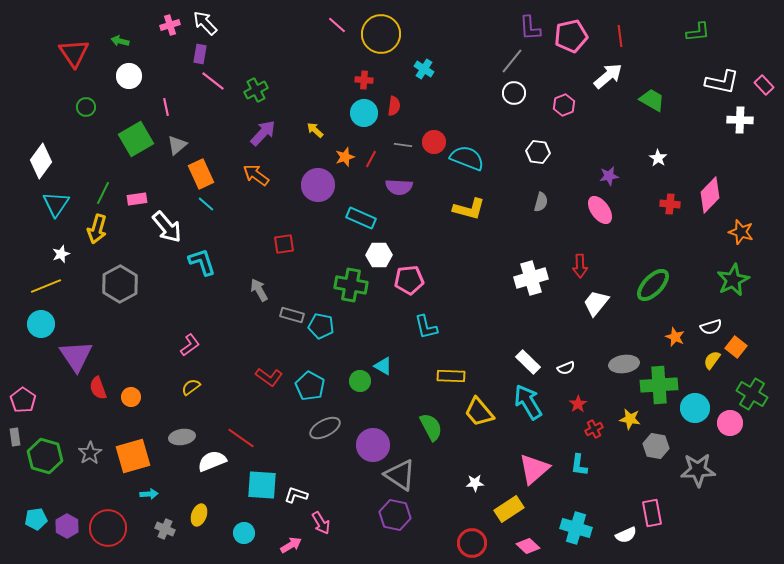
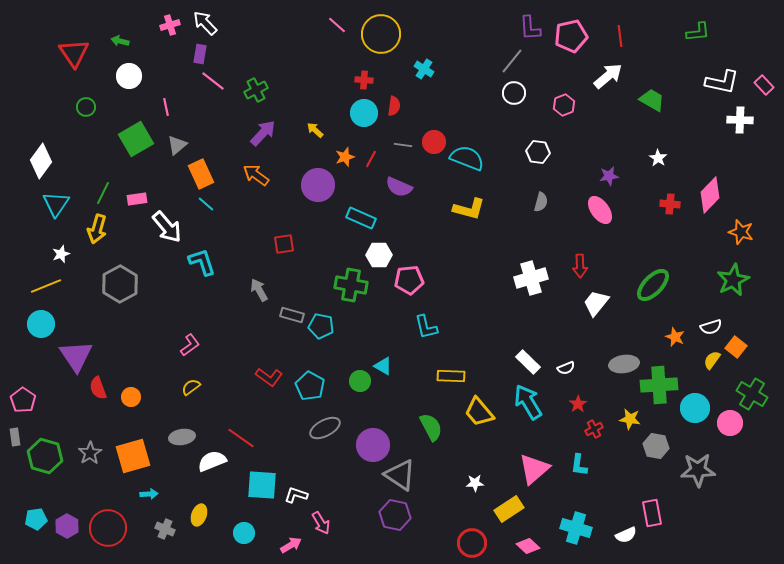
purple semicircle at (399, 187): rotated 20 degrees clockwise
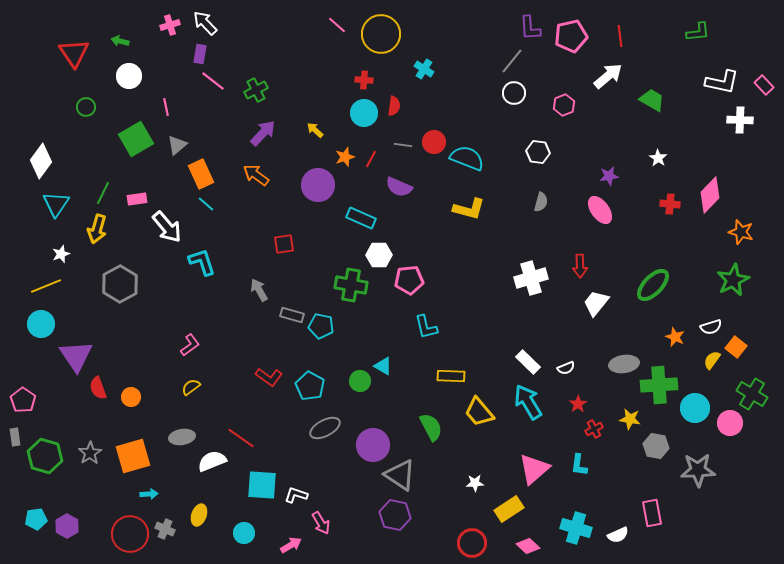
red circle at (108, 528): moved 22 px right, 6 px down
white semicircle at (626, 535): moved 8 px left
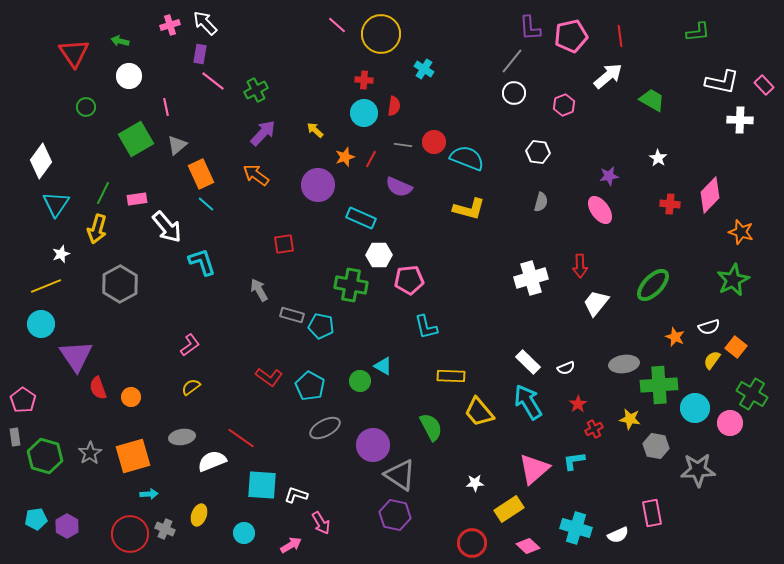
white semicircle at (711, 327): moved 2 px left
cyan L-shape at (579, 465): moved 5 px left, 4 px up; rotated 75 degrees clockwise
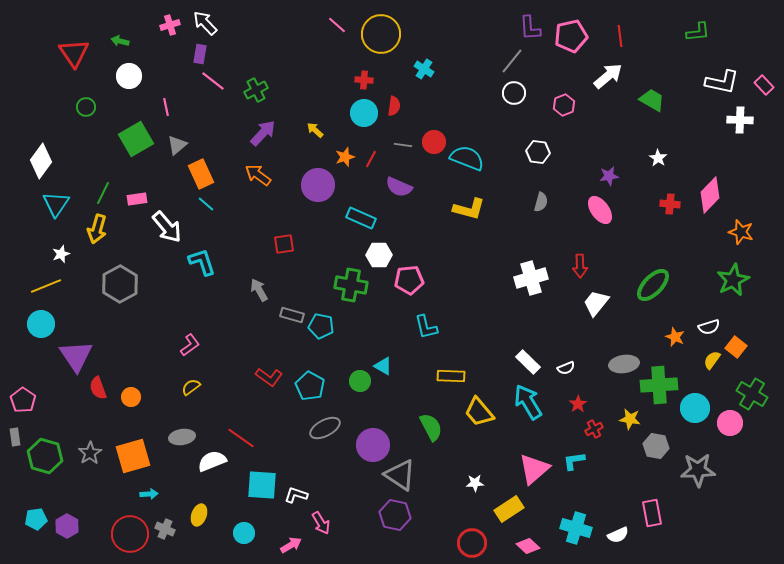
orange arrow at (256, 175): moved 2 px right
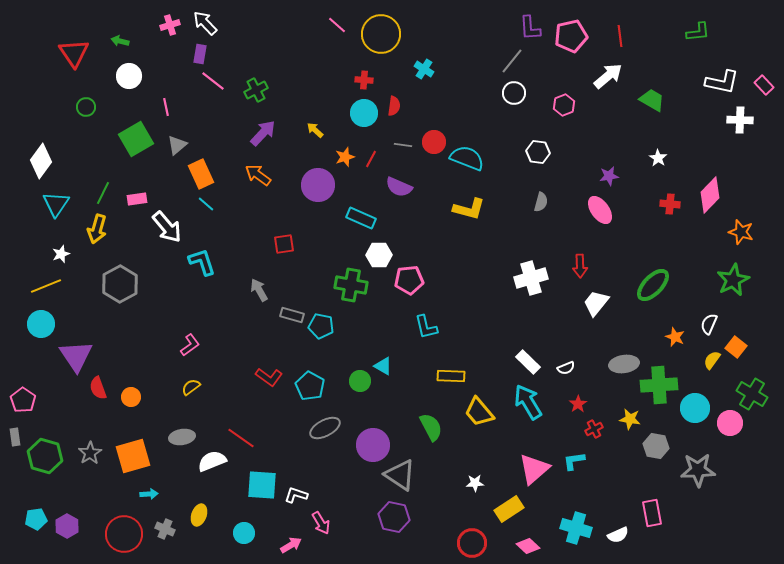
white semicircle at (709, 327): moved 3 px up; rotated 130 degrees clockwise
purple hexagon at (395, 515): moved 1 px left, 2 px down
red circle at (130, 534): moved 6 px left
